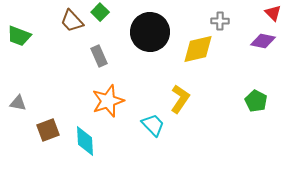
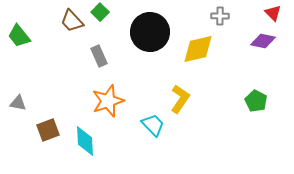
gray cross: moved 5 px up
green trapezoid: rotated 30 degrees clockwise
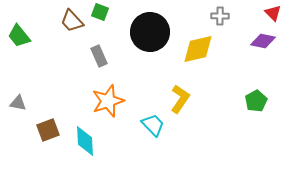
green square: rotated 24 degrees counterclockwise
green pentagon: rotated 15 degrees clockwise
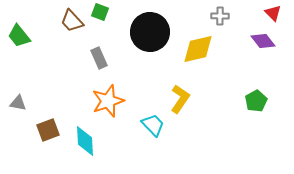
purple diamond: rotated 40 degrees clockwise
gray rectangle: moved 2 px down
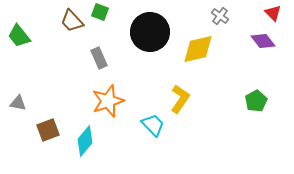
gray cross: rotated 36 degrees clockwise
cyan diamond: rotated 44 degrees clockwise
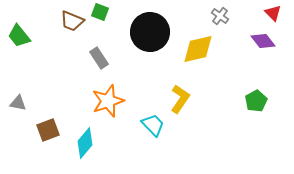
brown trapezoid: rotated 25 degrees counterclockwise
gray rectangle: rotated 10 degrees counterclockwise
cyan diamond: moved 2 px down
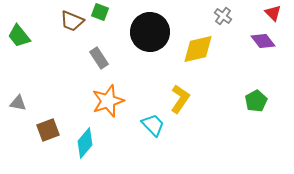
gray cross: moved 3 px right
